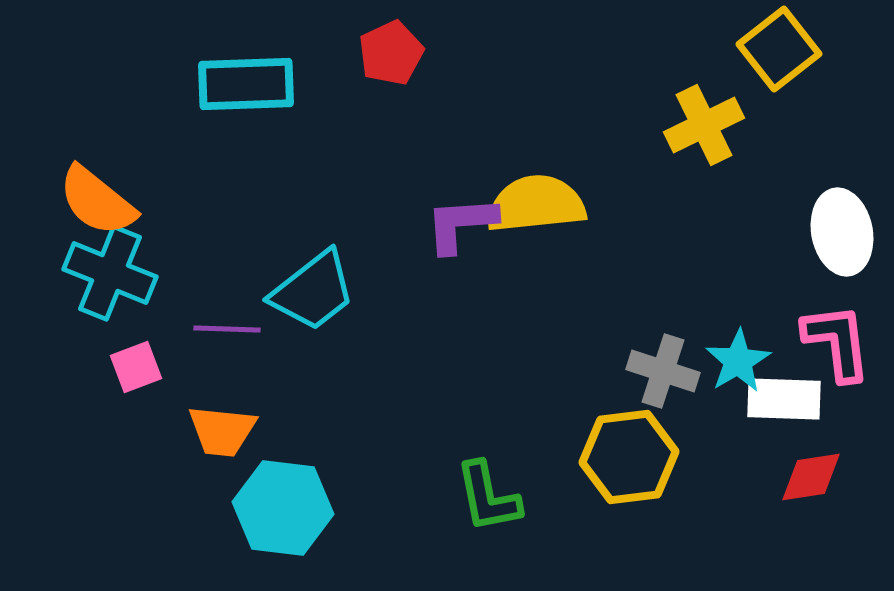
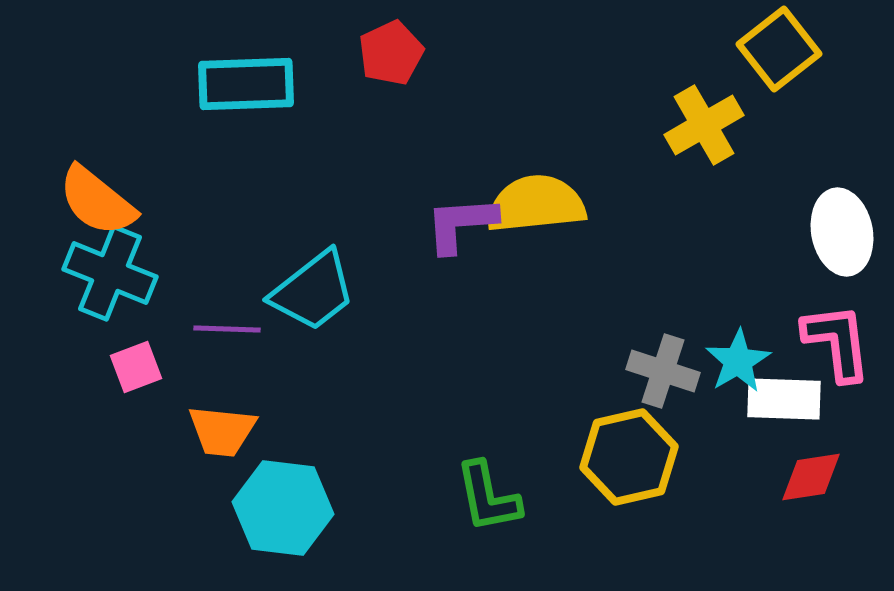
yellow cross: rotated 4 degrees counterclockwise
yellow hexagon: rotated 6 degrees counterclockwise
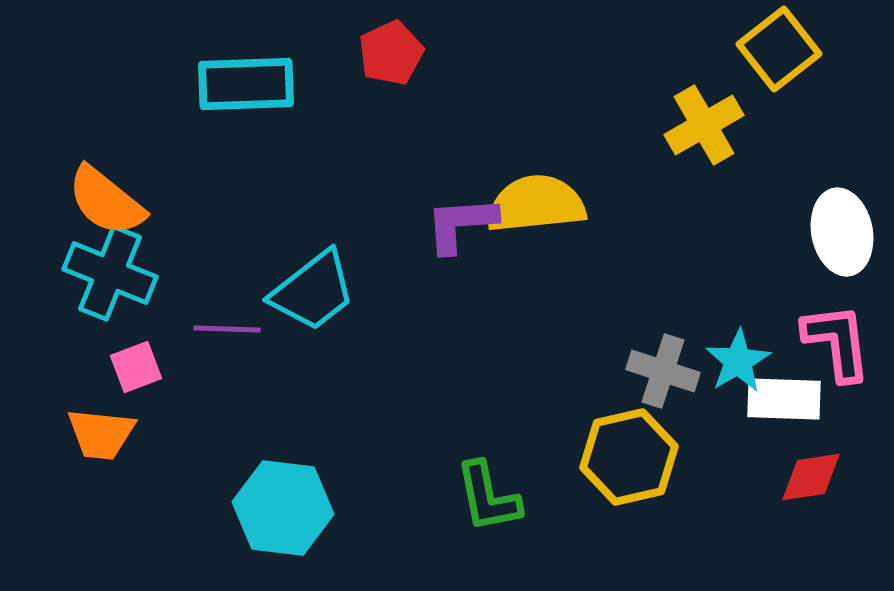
orange semicircle: moved 9 px right
orange trapezoid: moved 121 px left, 3 px down
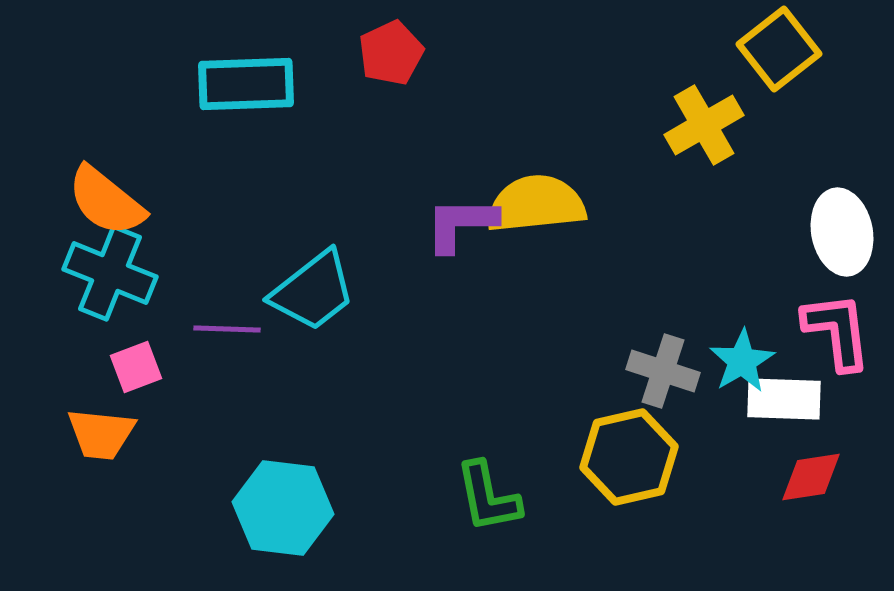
purple L-shape: rotated 4 degrees clockwise
pink L-shape: moved 11 px up
cyan star: moved 4 px right
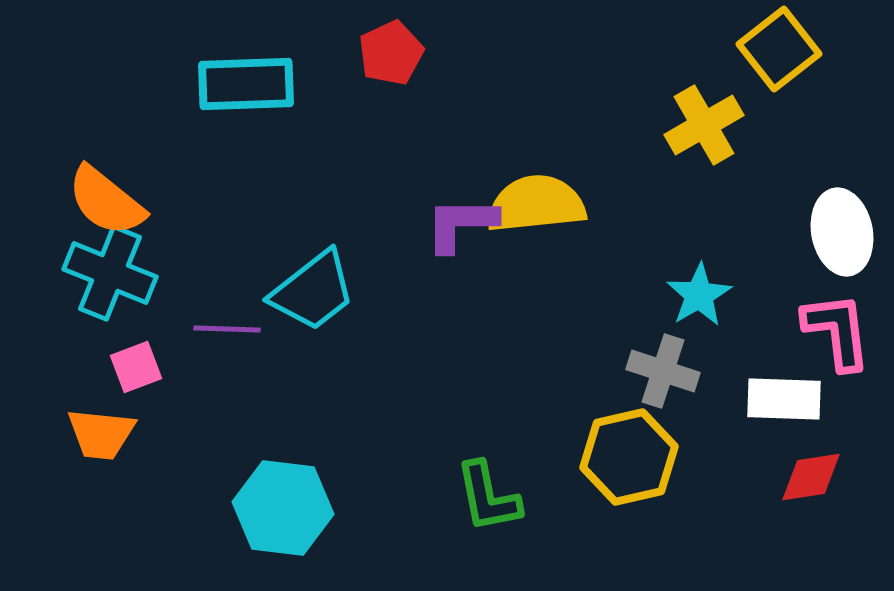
cyan star: moved 43 px left, 66 px up
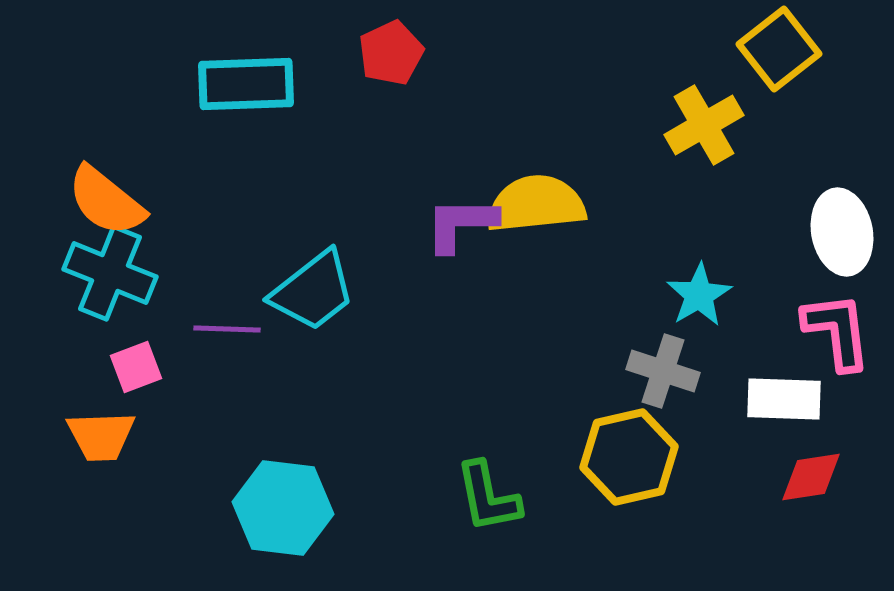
orange trapezoid: moved 2 px down; rotated 8 degrees counterclockwise
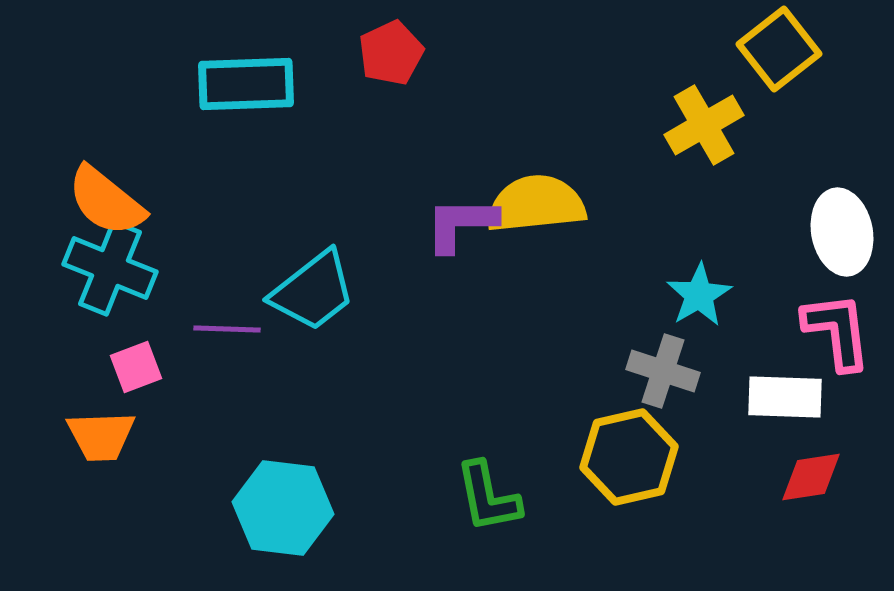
cyan cross: moved 5 px up
white rectangle: moved 1 px right, 2 px up
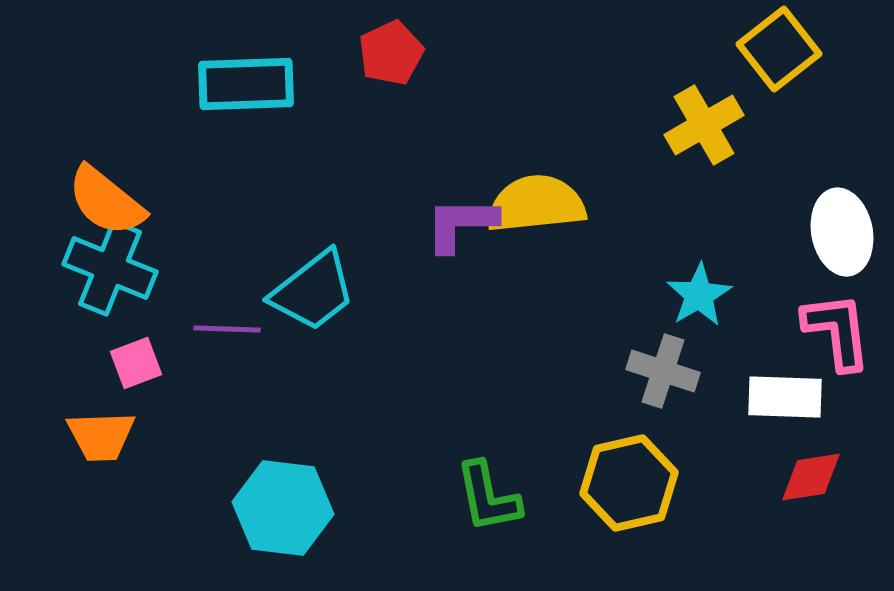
pink square: moved 4 px up
yellow hexagon: moved 26 px down
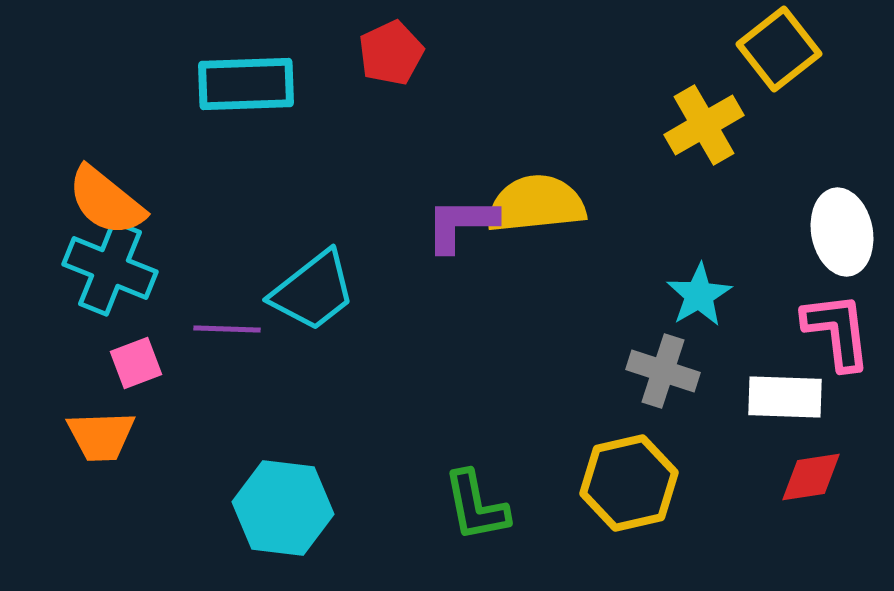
green L-shape: moved 12 px left, 9 px down
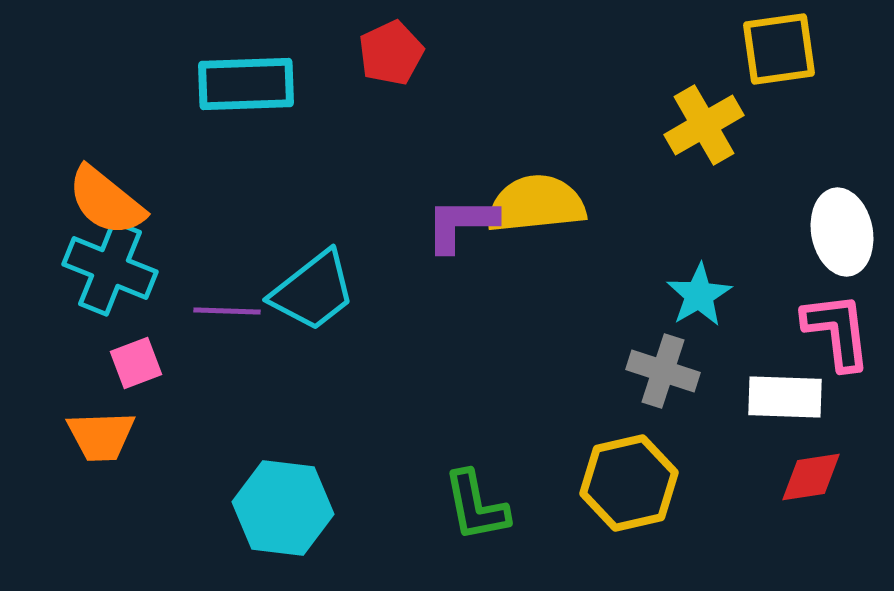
yellow square: rotated 30 degrees clockwise
purple line: moved 18 px up
